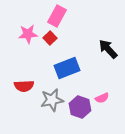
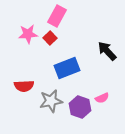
black arrow: moved 1 px left, 2 px down
gray star: moved 1 px left, 1 px down
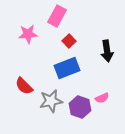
red square: moved 19 px right, 3 px down
black arrow: rotated 145 degrees counterclockwise
red semicircle: rotated 48 degrees clockwise
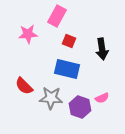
red square: rotated 24 degrees counterclockwise
black arrow: moved 5 px left, 2 px up
blue rectangle: moved 1 px down; rotated 35 degrees clockwise
gray star: moved 3 px up; rotated 15 degrees clockwise
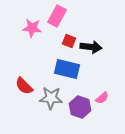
pink star: moved 4 px right, 6 px up; rotated 12 degrees clockwise
black arrow: moved 11 px left, 2 px up; rotated 75 degrees counterclockwise
pink semicircle: rotated 16 degrees counterclockwise
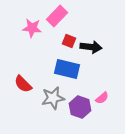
pink rectangle: rotated 15 degrees clockwise
red semicircle: moved 1 px left, 2 px up
gray star: moved 2 px right; rotated 15 degrees counterclockwise
